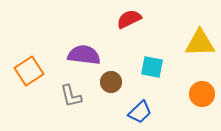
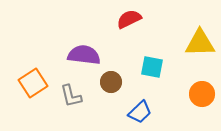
orange square: moved 4 px right, 12 px down
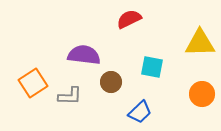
gray L-shape: moved 1 px left; rotated 75 degrees counterclockwise
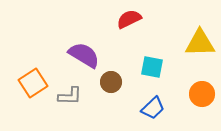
purple semicircle: rotated 24 degrees clockwise
blue trapezoid: moved 13 px right, 4 px up
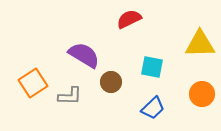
yellow triangle: moved 1 px down
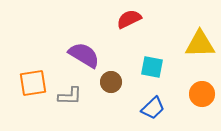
orange square: rotated 24 degrees clockwise
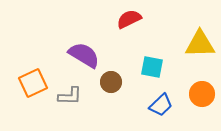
orange square: rotated 16 degrees counterclockwise
blue trapezoid: moved 8 px right, 3 px up
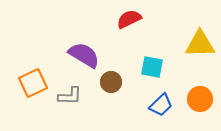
orange circle: moved 2 px left, 5 px down
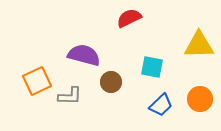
red semicircle: moved 1 px up
yellow triangle: moved 1 px left, 1 px down
purple semicircle: rotated 16 degrees counterclockwise
orange square: moved 4 px right, 2 px up
